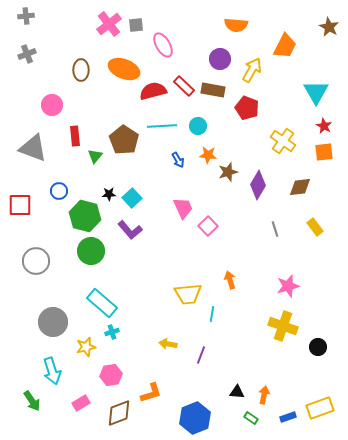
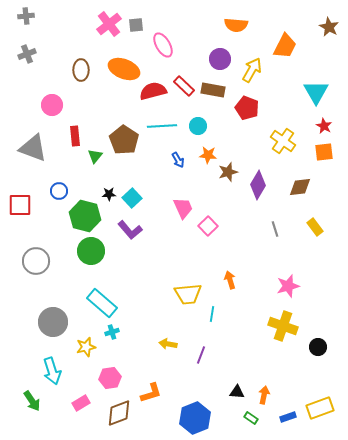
pink hexagon at (111, 375): moved 1 px left, 3 px down
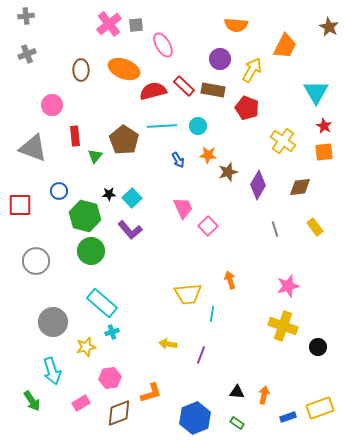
green rectangle at (251, 418): moved 14 px left, 5 px down
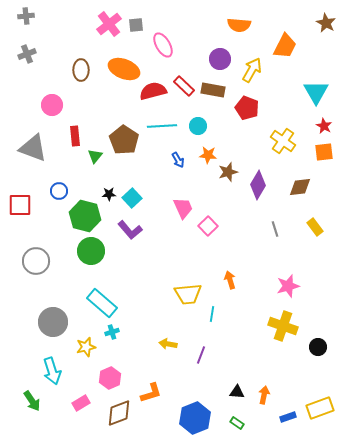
orange semicircle at (236, 25): moved 3 px right
brown star at (329, 27): moved 3 px left, 4 px up
pink hexagon at (110, 378): rotated 15 degrees counterclockwise
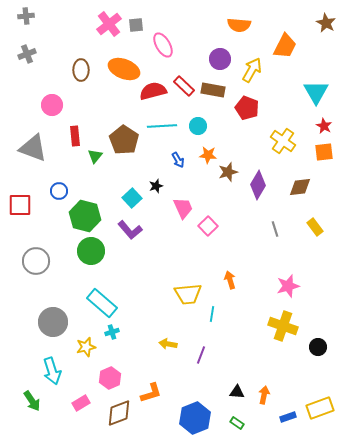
black star at (109, 194): moved 47 px right, 8 px up; rotated 16 degrees counterclockwise
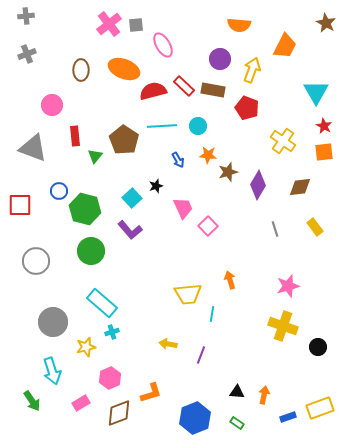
yellow arrow at (252, 70): rotated 10 degrees counterclockwise
green hexagon at (85, 216): moved 7 px up
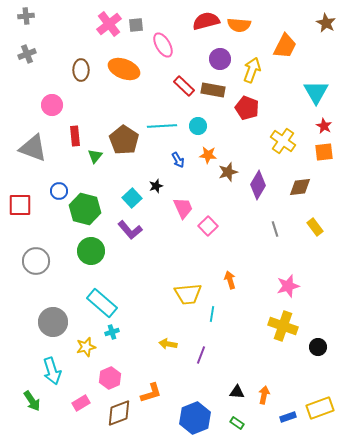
red semicircle at (153, 91): moved 53 px right, 70 px up
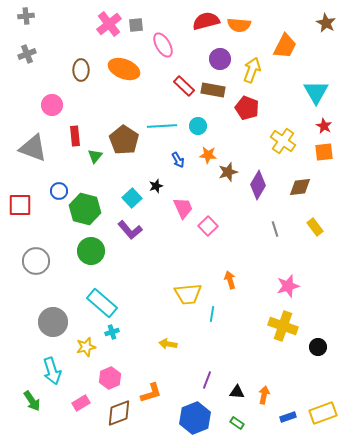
purple line at (201, 355): moved 6 px right, 25 px down
yellow rectangle at (320, 408): moved 3 px right, 5 px down
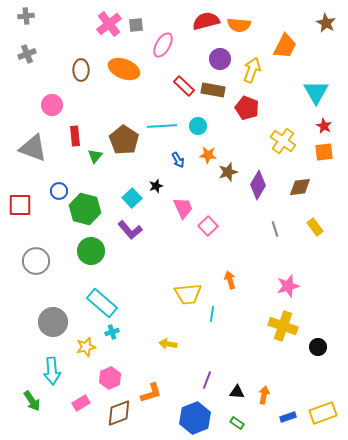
pink ellipse at (163, 45): rotated 60 degrees clockwise
cyan arrow at (52, 371): rotated 12 degrees clockwise
